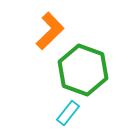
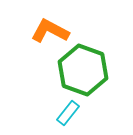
orange L-shape: rotated 108 degrees counterclockwise
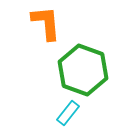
orange L-shape: moved 4 px left, 8 px up; rotated 57 degrees clockwise
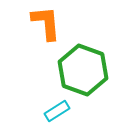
cyan rectangle: moved 11 px left, 2 px up; rotated 20 degrees clockwise
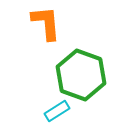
green hexagon: moved 2 px left, 5 px down
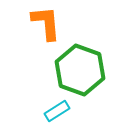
green hexagon: moved 1 px left, 5 px up
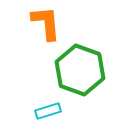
cyan rectangle: moved 9 px left; rotated 15 degrees clockwise
